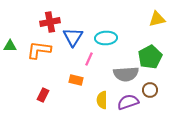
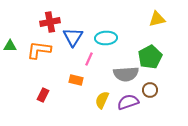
yellow semicircle: rotated 24 degrees clockwise
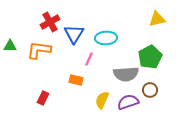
red cross: rotated 18 degrees counterclockwise
blue triangle: moved 1 px right, 3 px up
red rectangle: moved 3 px down
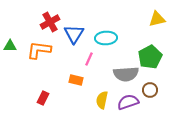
yellow semicircle: rotated 12 degrees counterclockwise
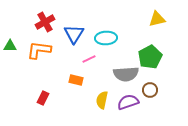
red cross: moved 5 px left
pink line: rotated 40 degrees clockwise
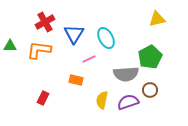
cyan ellipse: rotated 65 degrees clockwise
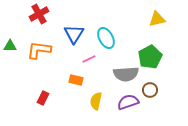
red cross: moved 6 px left, 8 px up
yellow semicircle: moved 6 px left, 1 px down
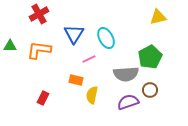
yellow triangle: moved 1 px right, 2 px up
yellow semicircle: moved 4 px left, 6 px up
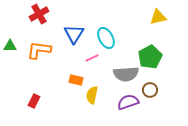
pink line: moved 3 px right, 1 px up
red rectangle: moved 9 px left, 3 px down
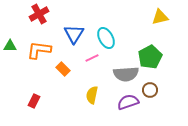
yellow triangle: moved 2 px right
orange rectangle: moved 13 px left, 11 px up; rotated 32 degrees clockwise
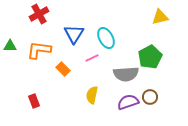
brown circle: moved 7 px down
red rectangle: rotated 48 degrees counterclockwise
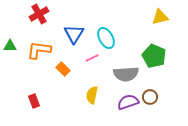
green pentagon: moved 4 px right, 1 px up; rotated 20 degrees counterclockwise
